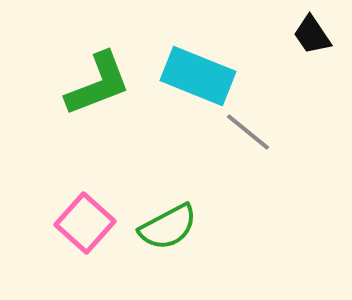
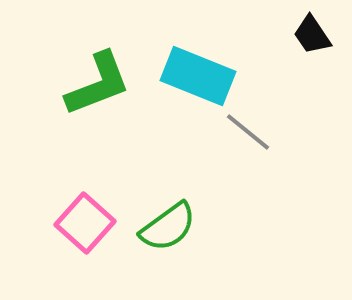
green semicircle: rotated 8 degrees counterclockwise
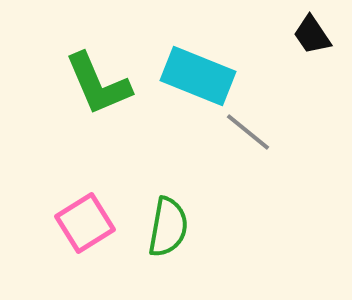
green L-shape: rotated 88 degrees clockwise
pink square: rotated 16 degrees clockwise
green semicircle: rotated 44 degrees counterclockwise
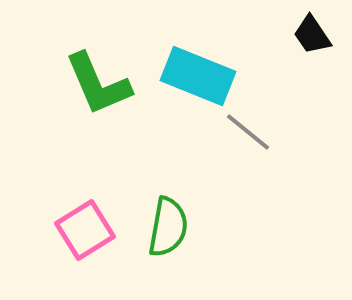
pink square: moved 7 px down
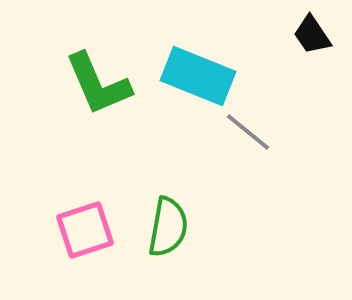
pink square: rotated 14 degrees clockwise
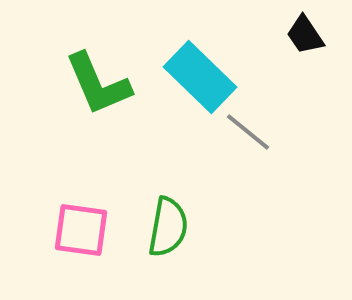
black trapezoid: moved 7 px left
cyan rectangle: moved 2 px right, 1 px down; rotated 22 degrees clockwise
pink square: moved 4 px left; rotated 26 degrees clockwise
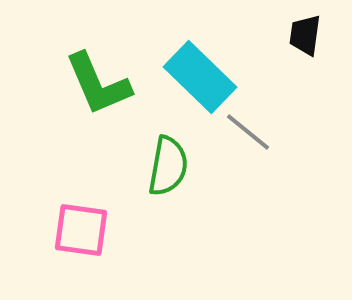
black trapezoid: rotated 42 degrees clockwise
green semicircle: moved 61 px up
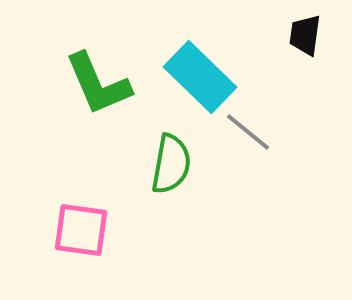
green semicircle: moved 3 px right, 2 px up
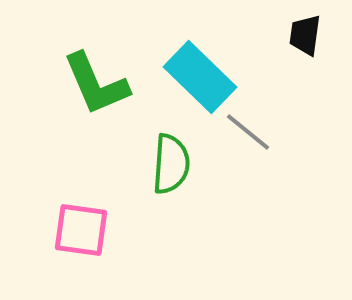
green L-shape: moved 2 px left
green semicircle: rotated 6 degrees counterclockwise
